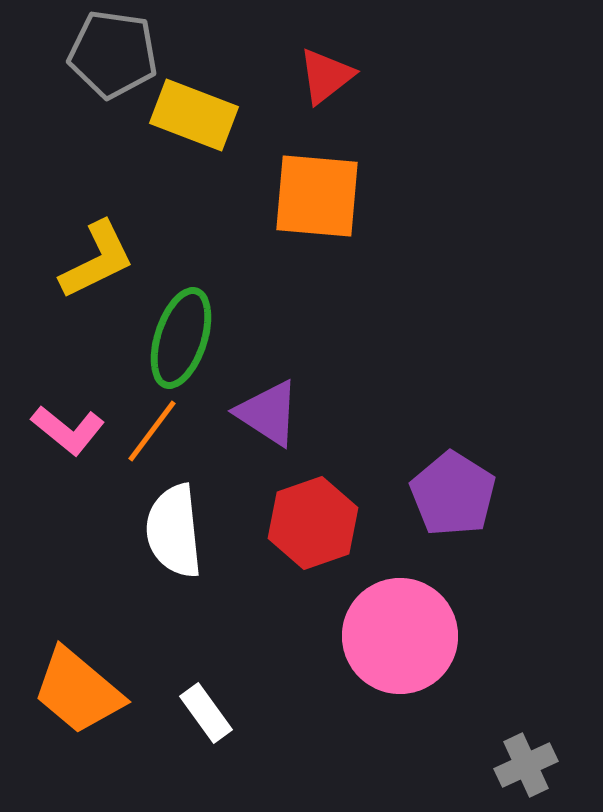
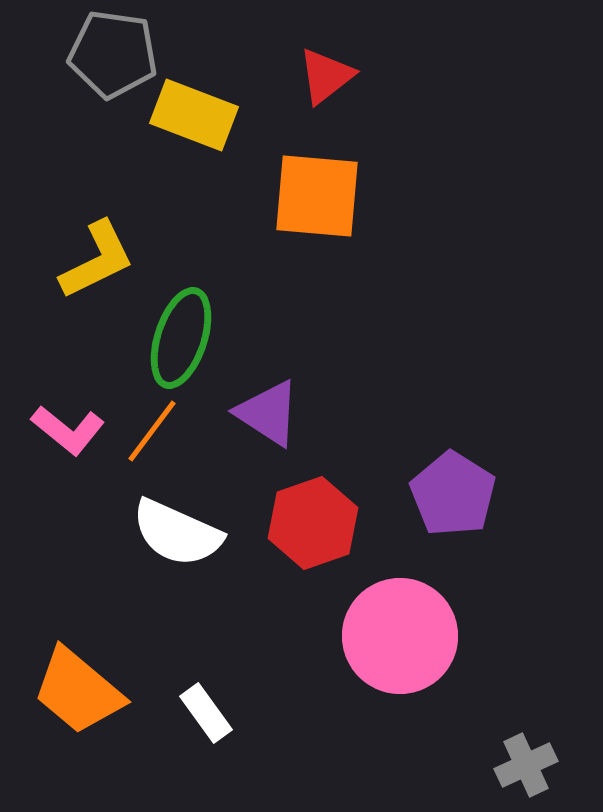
white semicircle: moved 3 px right, 2 px down; rotated 60 degrees counterclockwise
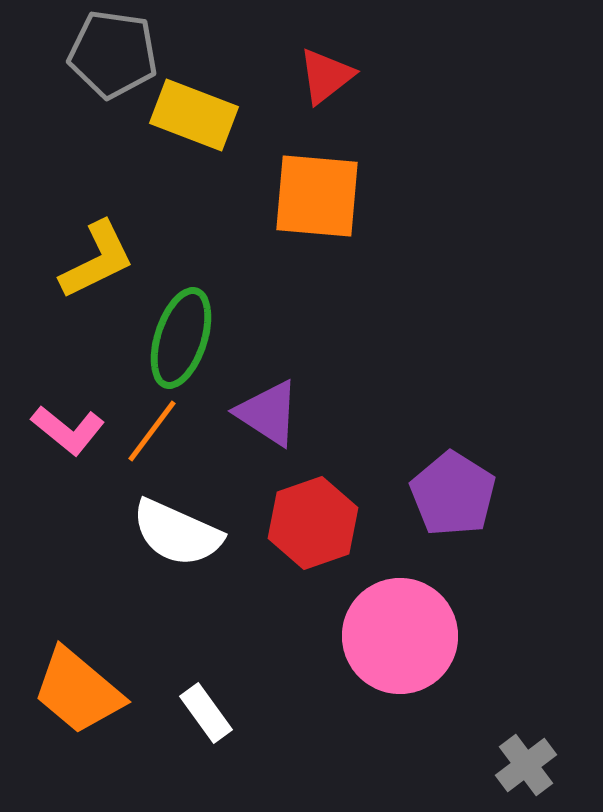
gray cross: rotated 12 degrees counterclockwise
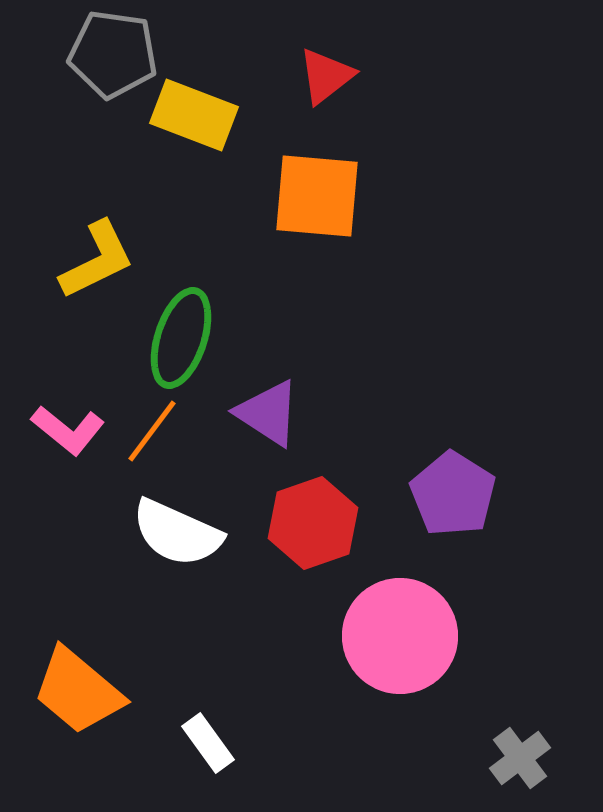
white rectangle: moved 2 px right, 30 px down
gray cross: moved 6 px left, 7 px up
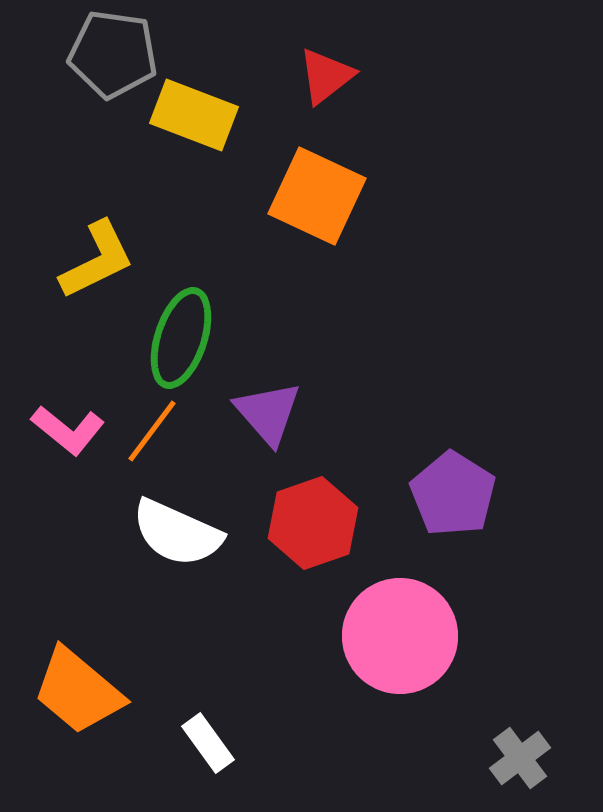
orange square: rotated 20 degrees clockwise
purple triangle: rotated 16 degrees clockwise
